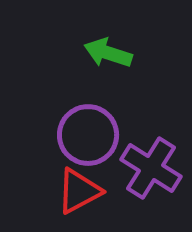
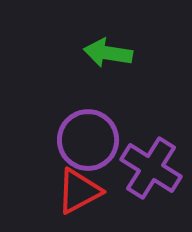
green arrow: rotated 9 degrees counterclockwise
purple circle: moved 5 px down
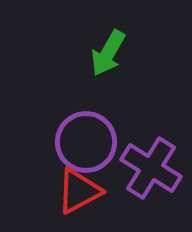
green arrow: rotated 69 degrees counterclockwise
purple circle: moved 2 px left, 2 px down
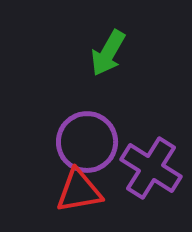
purple circle: moved 1 px right
red triangle: rotated 18 degrees clockwise
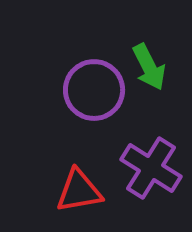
green arrow: moved 41 px right, 14 px down; rotated 57 degrees counterclockwise
purple circle: moved 7 px right, 52 px up
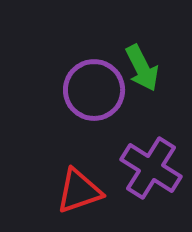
green arrow: moved 7 px left, 1 px down
red triangle: rotated 9 degrees counterclockwise
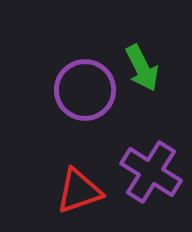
purple circle: moved 9 px left
purple cross: moved 4 px down
